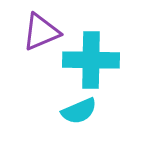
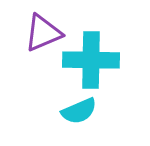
purple triangle: moved 2 px right, 1 px down
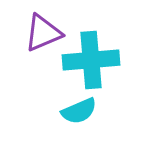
cyan cross: rotated 6 degrees counterclockwise
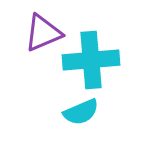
cyan semicircle: moved 2 px right, 1 px down
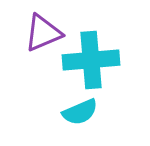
cyan semicircle: moved 1 px left
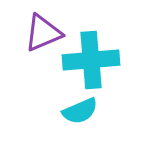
cyan semicircle: moved 1 px up
